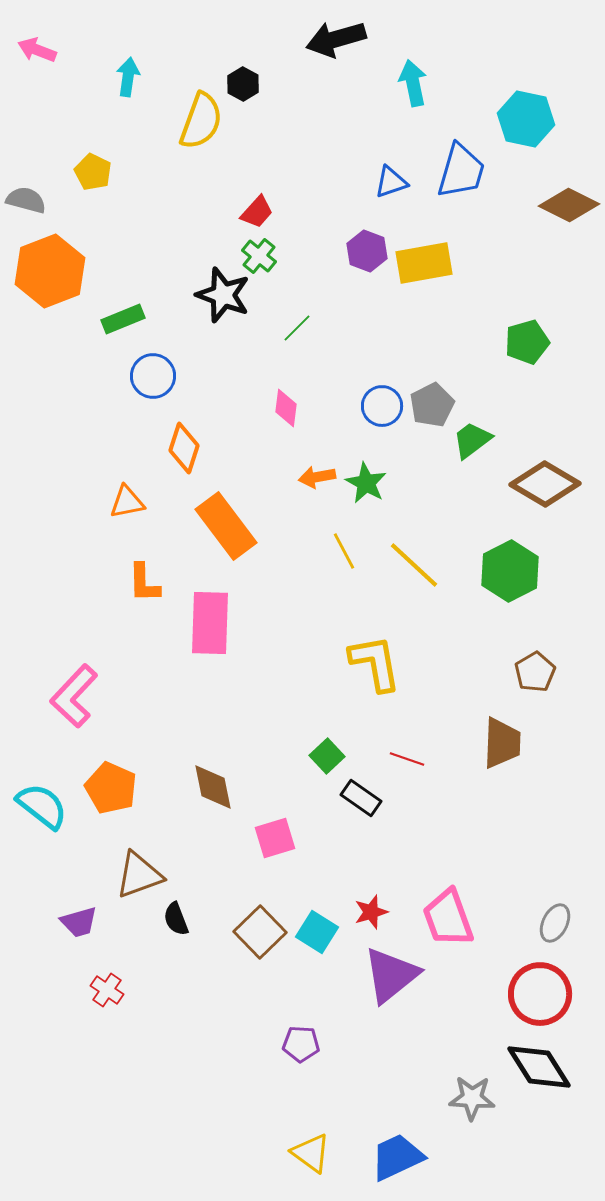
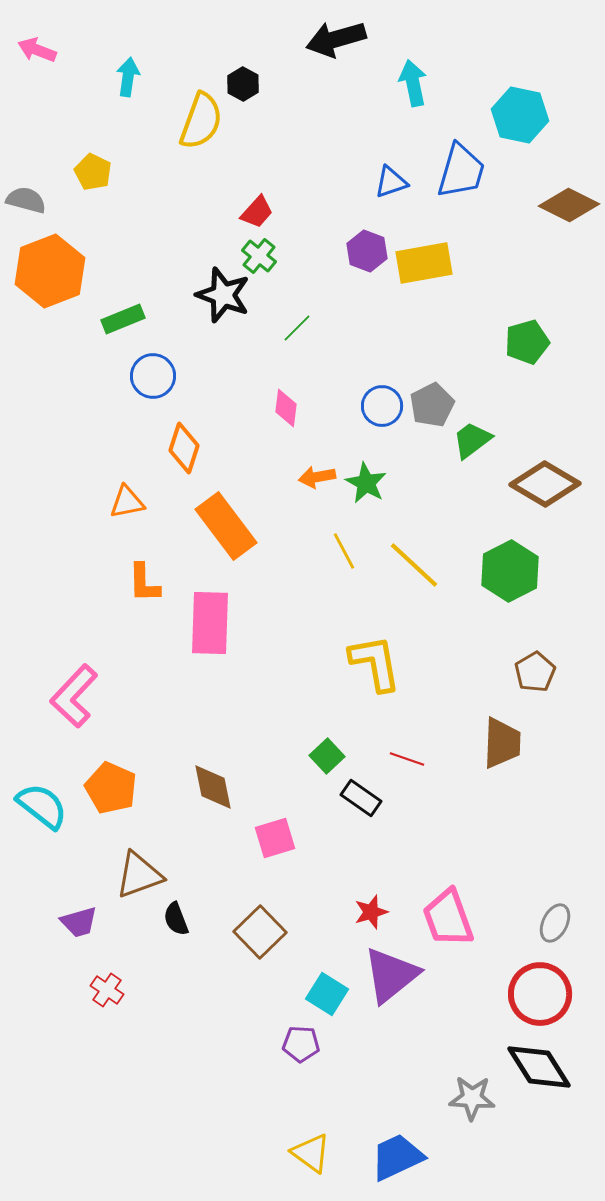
cyan hexagon at (526, 119): moved 6 px left, 4 px up
cyan square at (317, 932): moved 10 px right, 62 px down
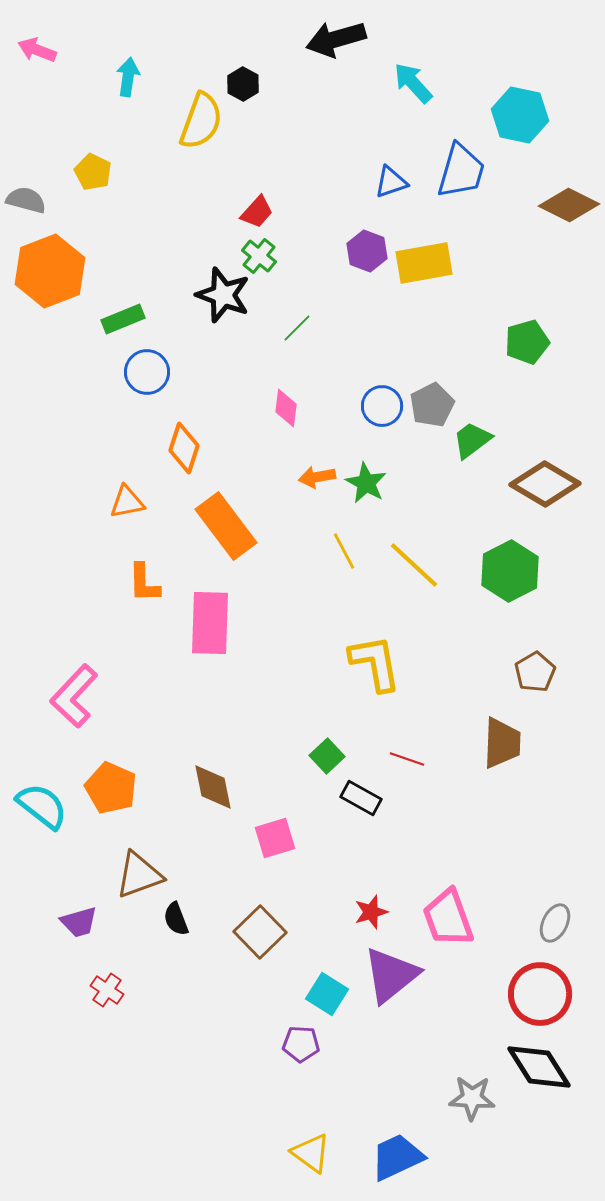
cyan arrow at (413, 83): rotated 30 degrees counterclockwise
blue circle at (153, 376): moved 6 px left, 4 px up
black rectangle at (361, 798): rotated 6 degrees counterclockwise
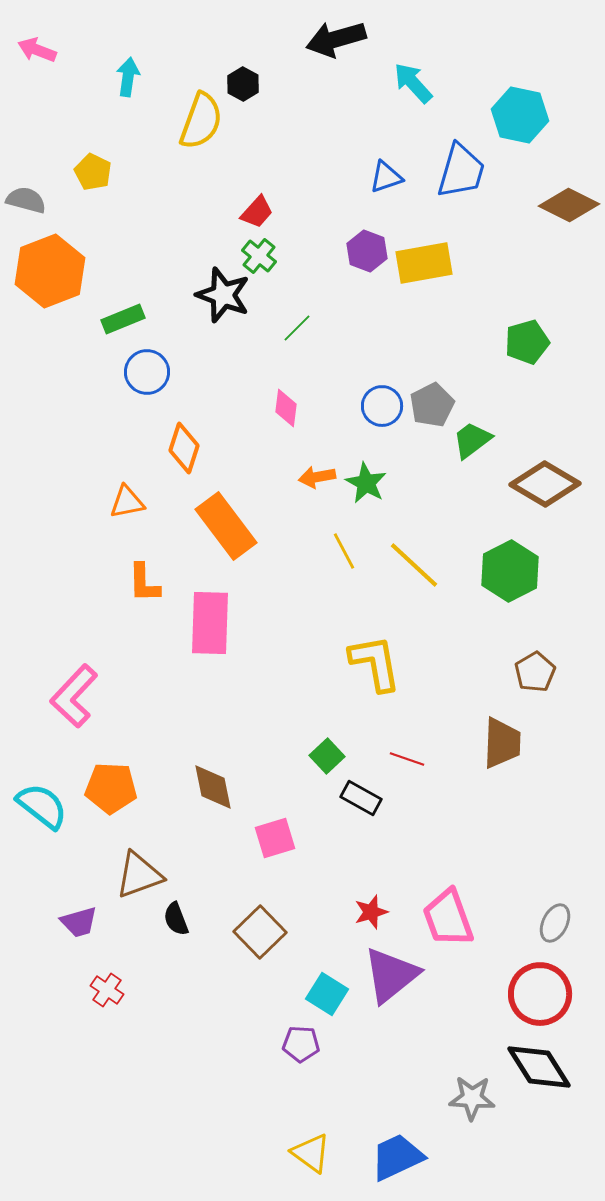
blue triangle at (391, 182): moved 5 px left, 5 px up
orange pentagon at (111, 788): rotated 21 degrees counterclockwise
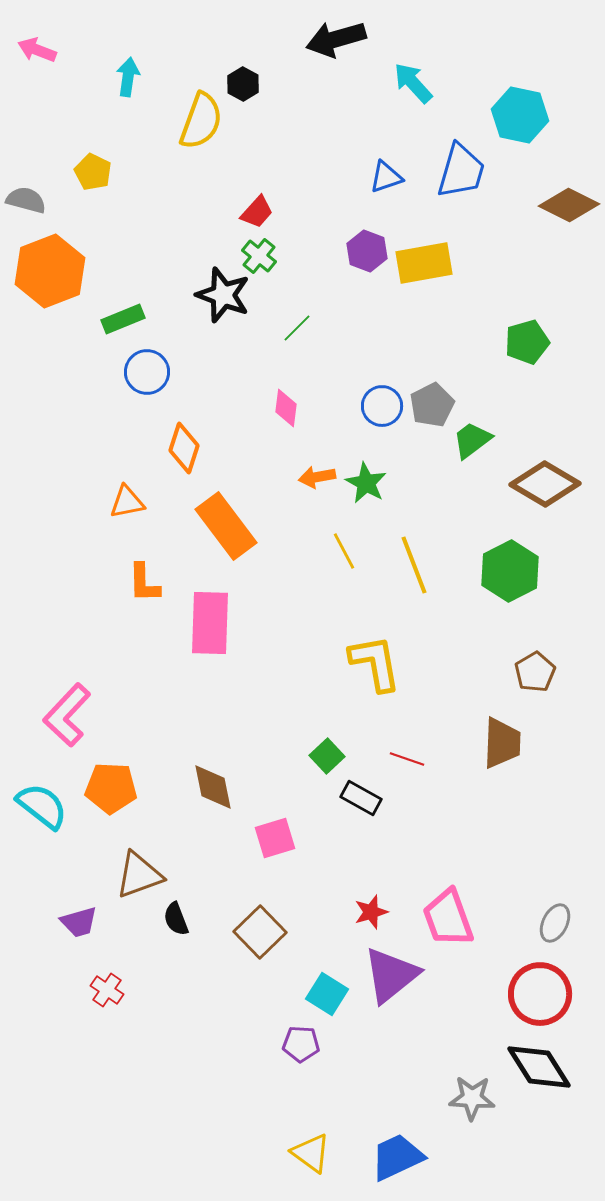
yellow line at (414, 565): rotated 26 degrees clockwise
pink L-shape at (74, 696): moved 7 px left, 19 px down
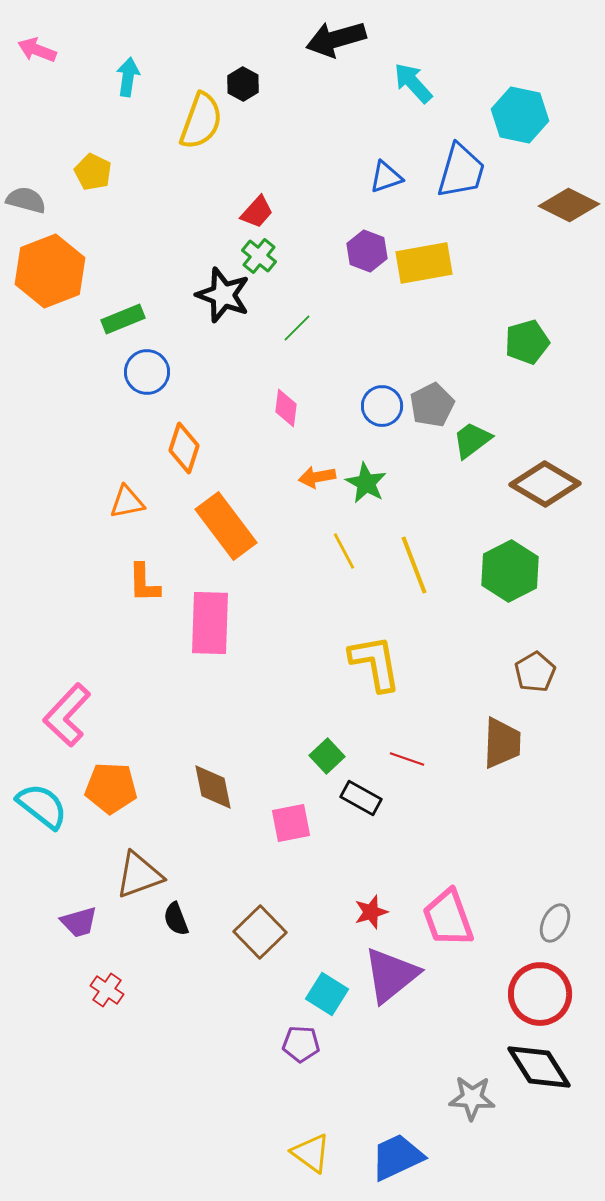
pink square at (275, 838): moved 16 px right, 15 px up; rotated 6 degrees clockwise
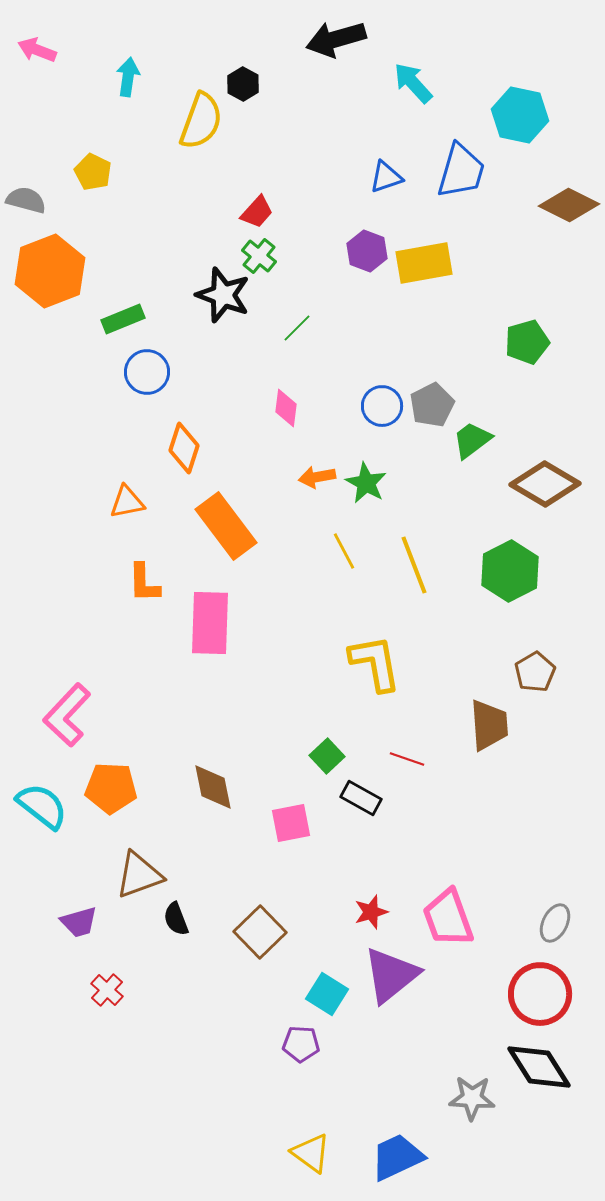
brown trapezoid at (502, 743): moved 13 px left, 18 px up; rotated 6 degrees counterclockwise
red cross at (107, 990): rotated 8 degrees clockwise
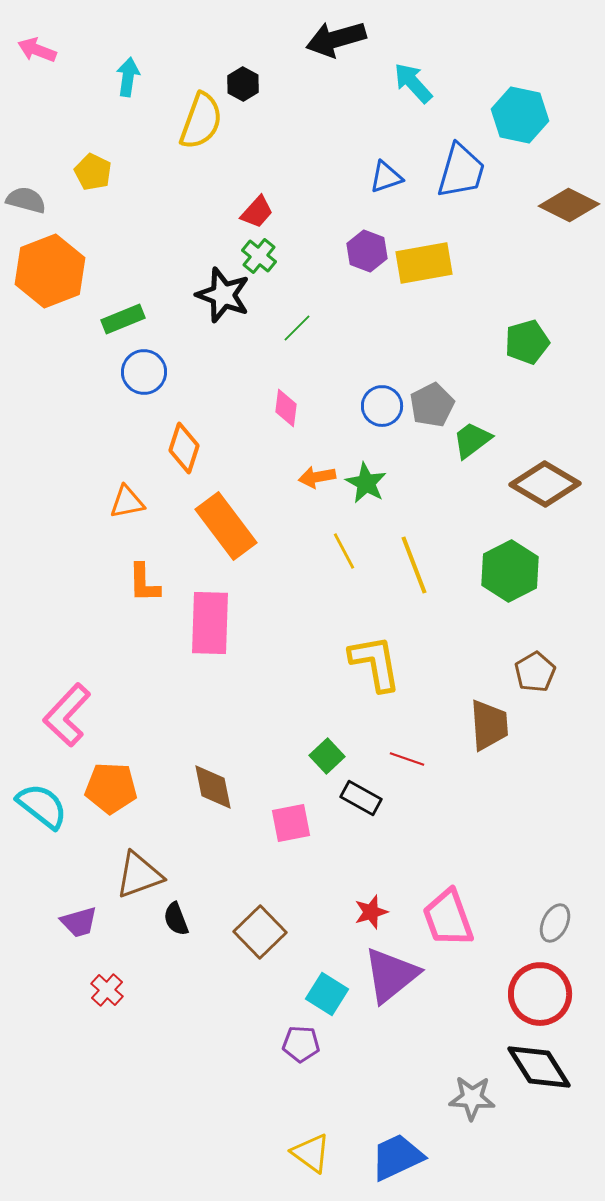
blue circle at (147, 372): moved 3 px left
